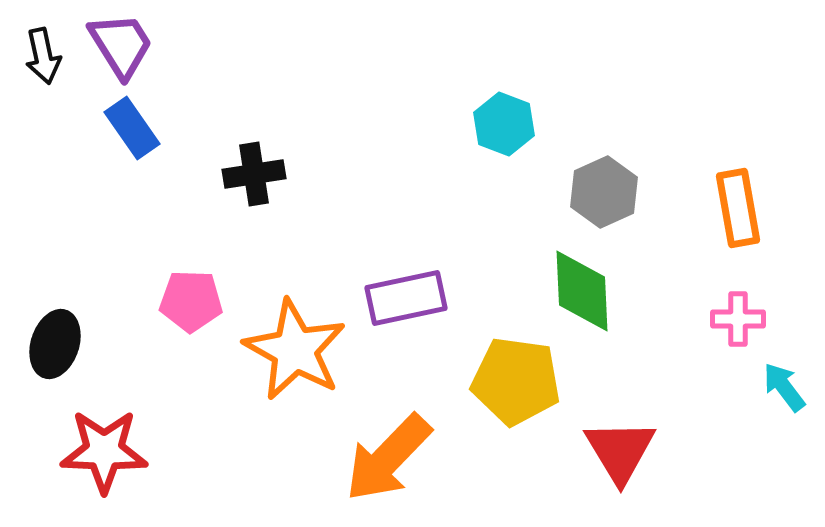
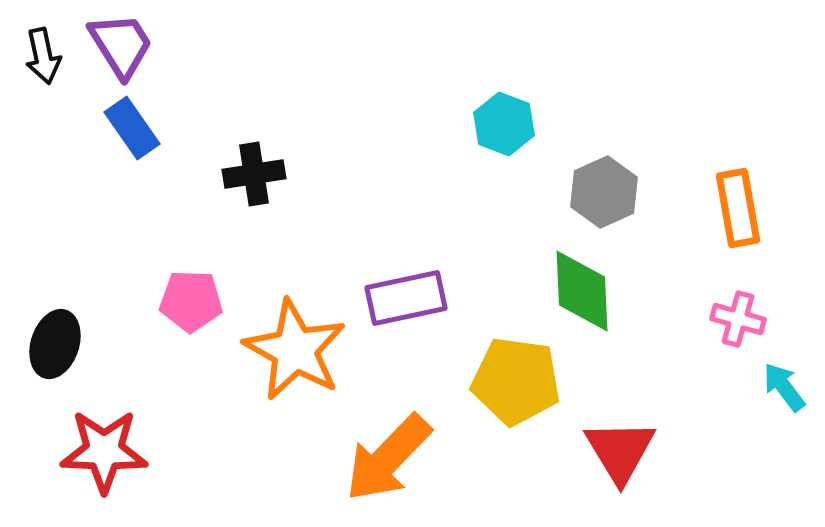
pink cross: rotated 16 degrees clockwise
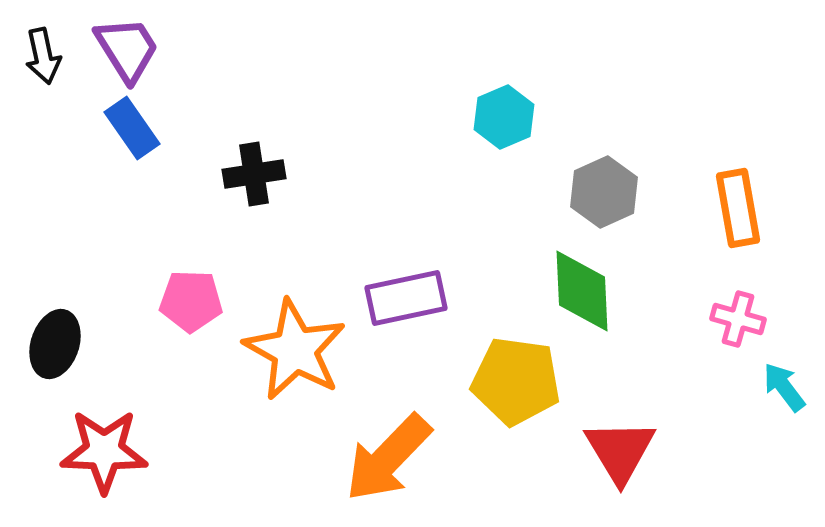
purple trapezoid: moved 6 px right, 4 px down
cyan hexagon: moved 7 px up; rotated 16 degrees clockwise
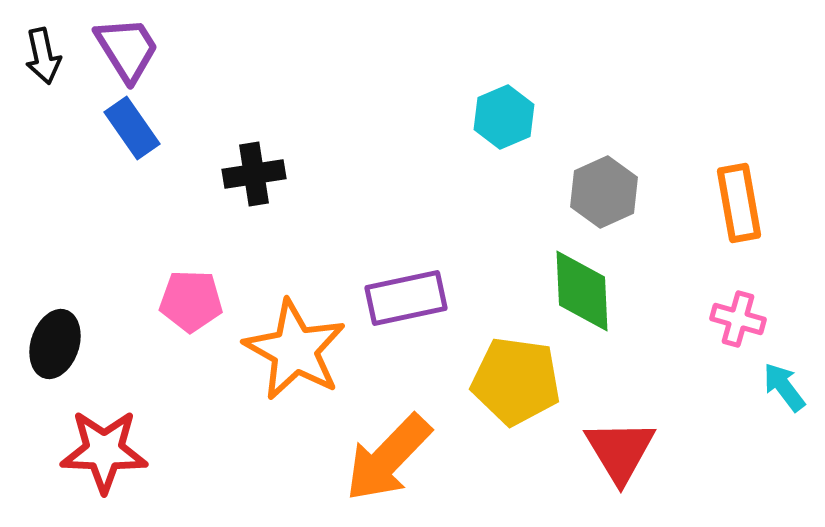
orange rectangle: moved 1 px right, 5 px up
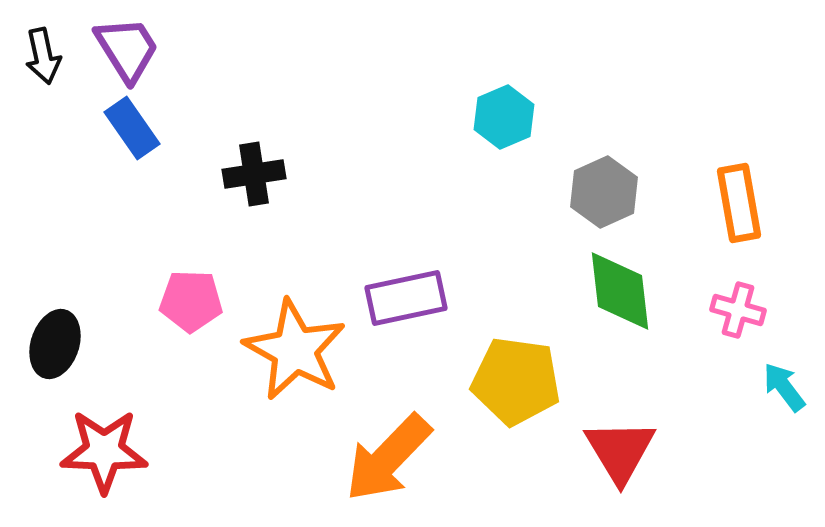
green diamond: moved 38 px right; rotated 4 degrees counterclockwise
pink cross: moved 9 px up
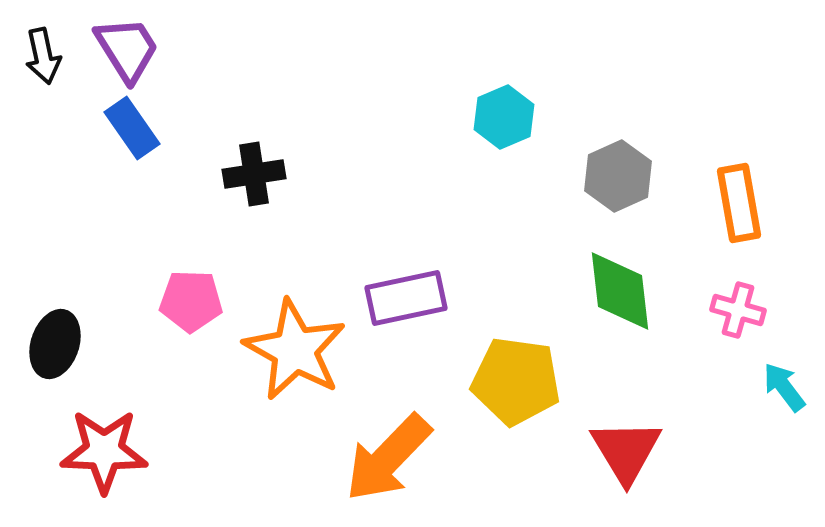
gray hexagon: moved 14 px right, 16 px up
red triangle: moved 6 px right
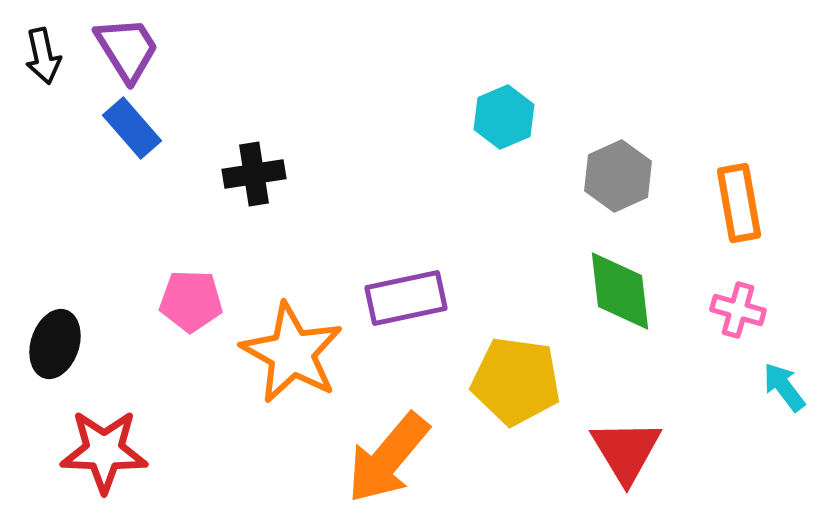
blue rectangle: rotated 6 degrees counterclockwise
orange star: moved 3 px left, 3 px down
orange arrow: rotated 4 degrees counterclockwise
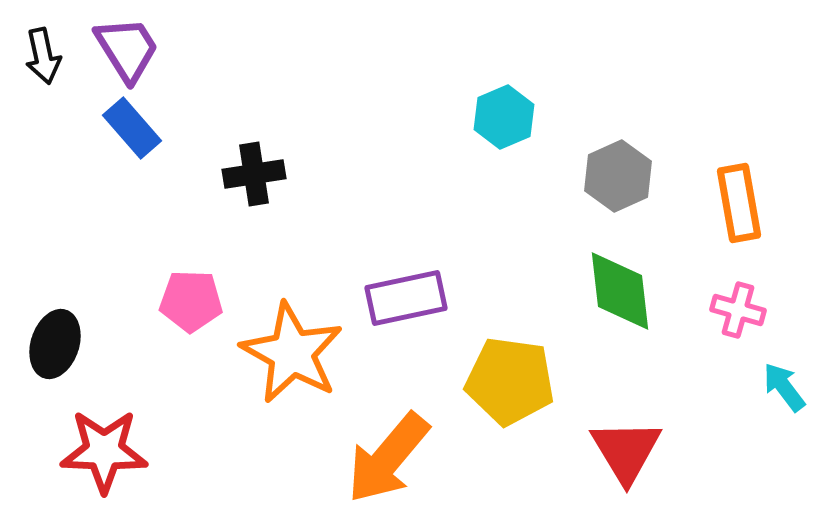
yellow pentagon: moved 6 px left
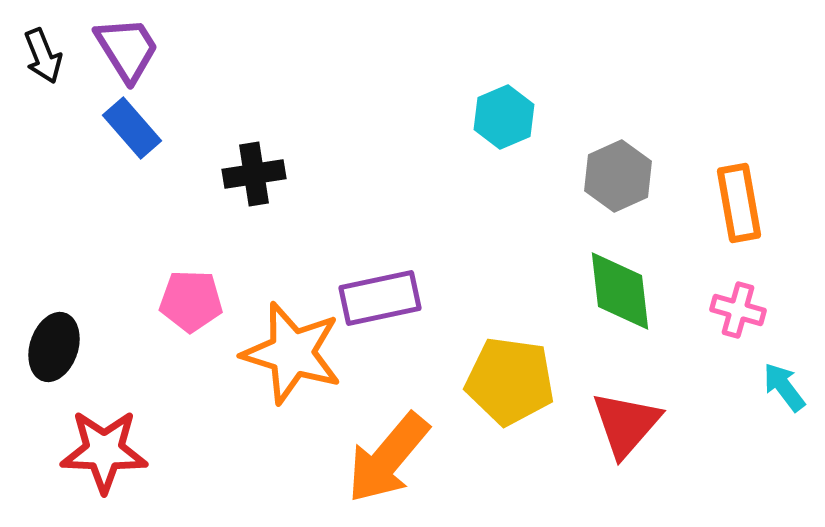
black arrow: rotated 10 degrees counterclockwise
purple rectangle: moved 26 px left
black ellipse: moved 1 px left, 3 px down
orange star: rotated 12 degrees counterclockwise
red triangle: moved 27 px up; rotated 12 degrees clockwise
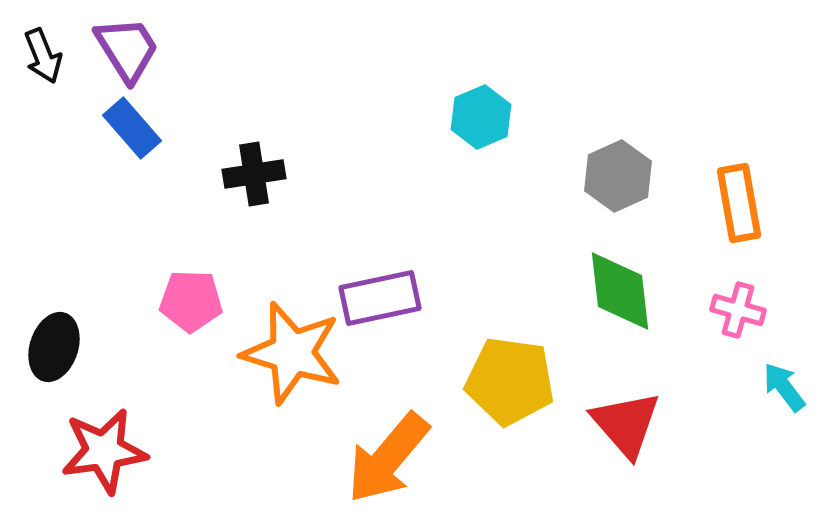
cyan hexagon: moved 23 px left
red triangle: rotated 22 degrees counterclockwise
red star: rotated 10 degrees counterclockwise
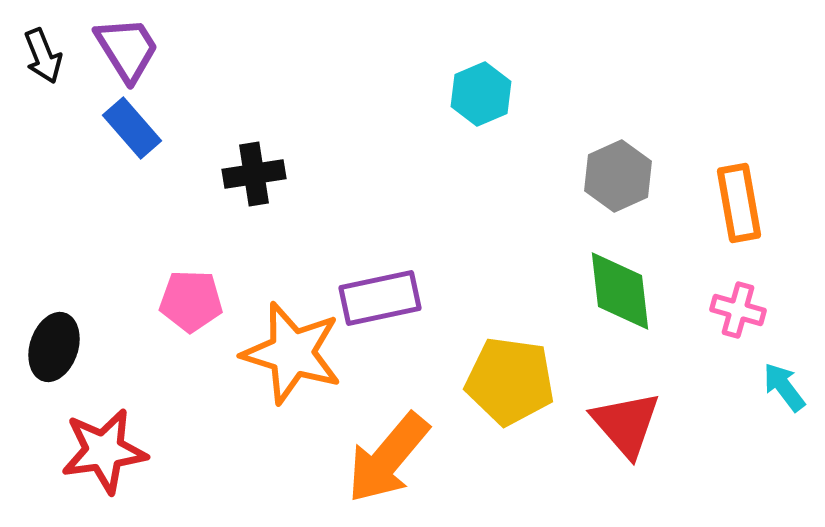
cyan hexagon: moved 23 px up
